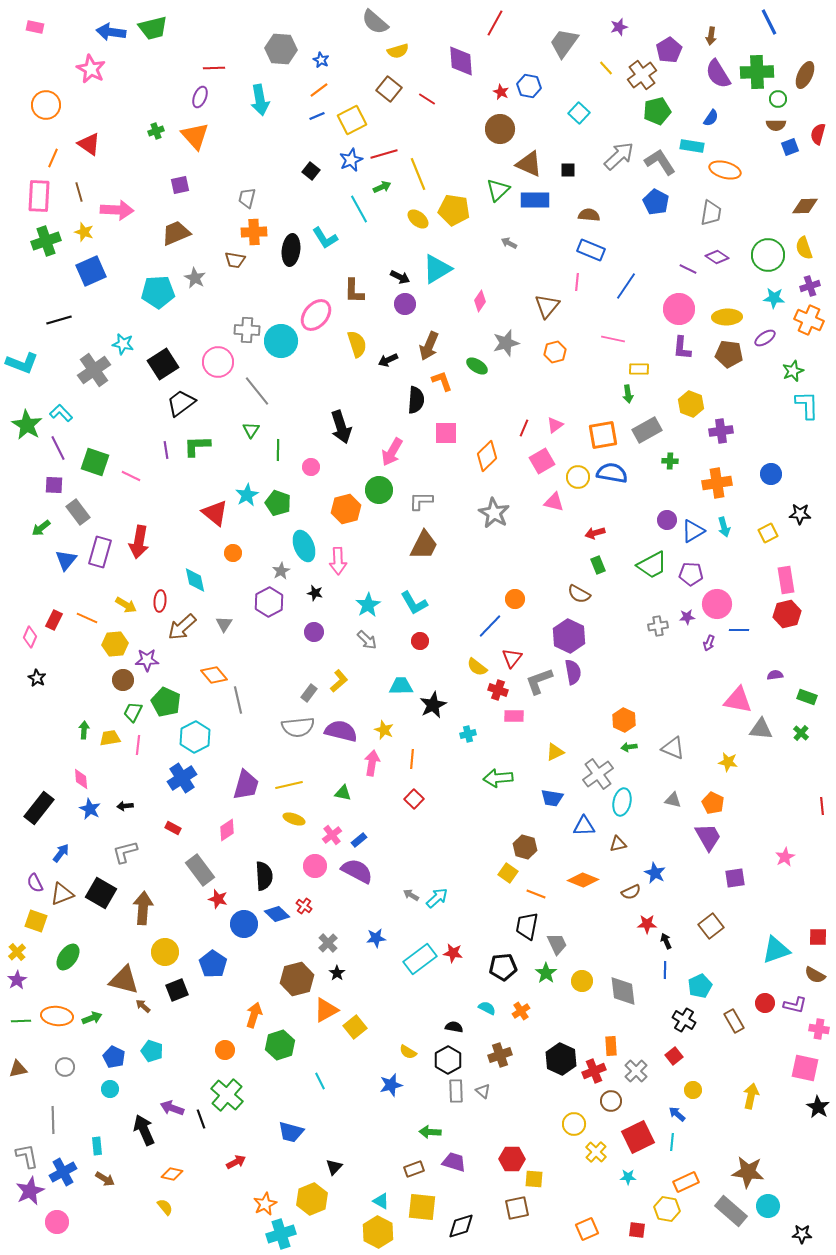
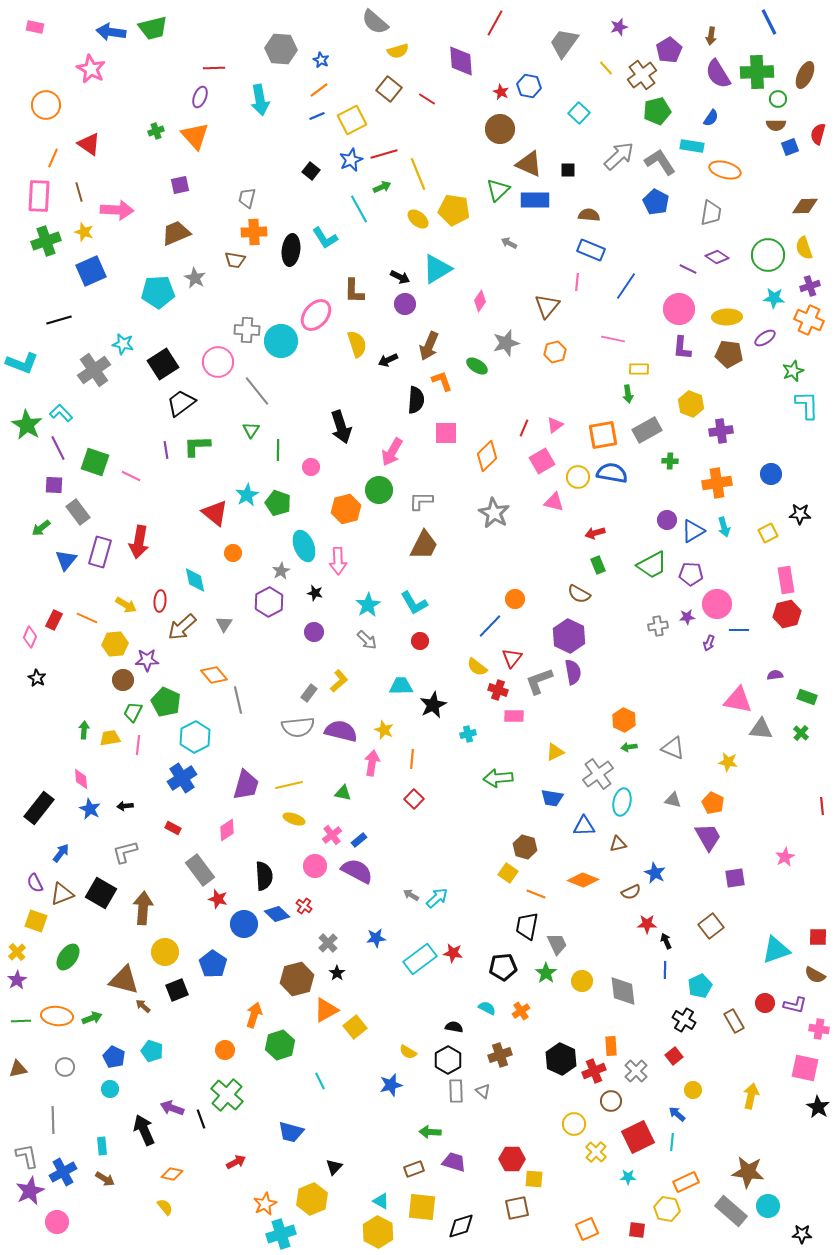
cyan rectangle at (97, 1146): moved 5 px right
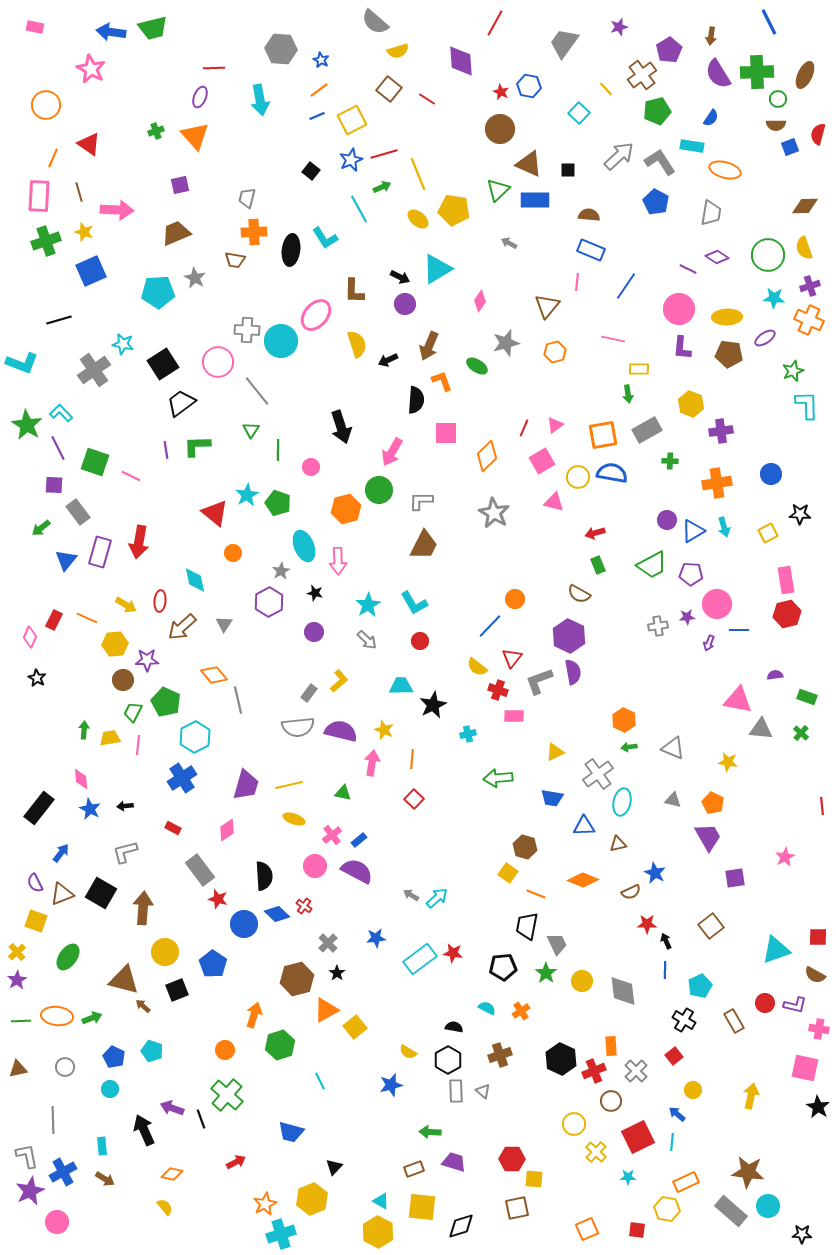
yellow line at (606, 68): moved 21 px down
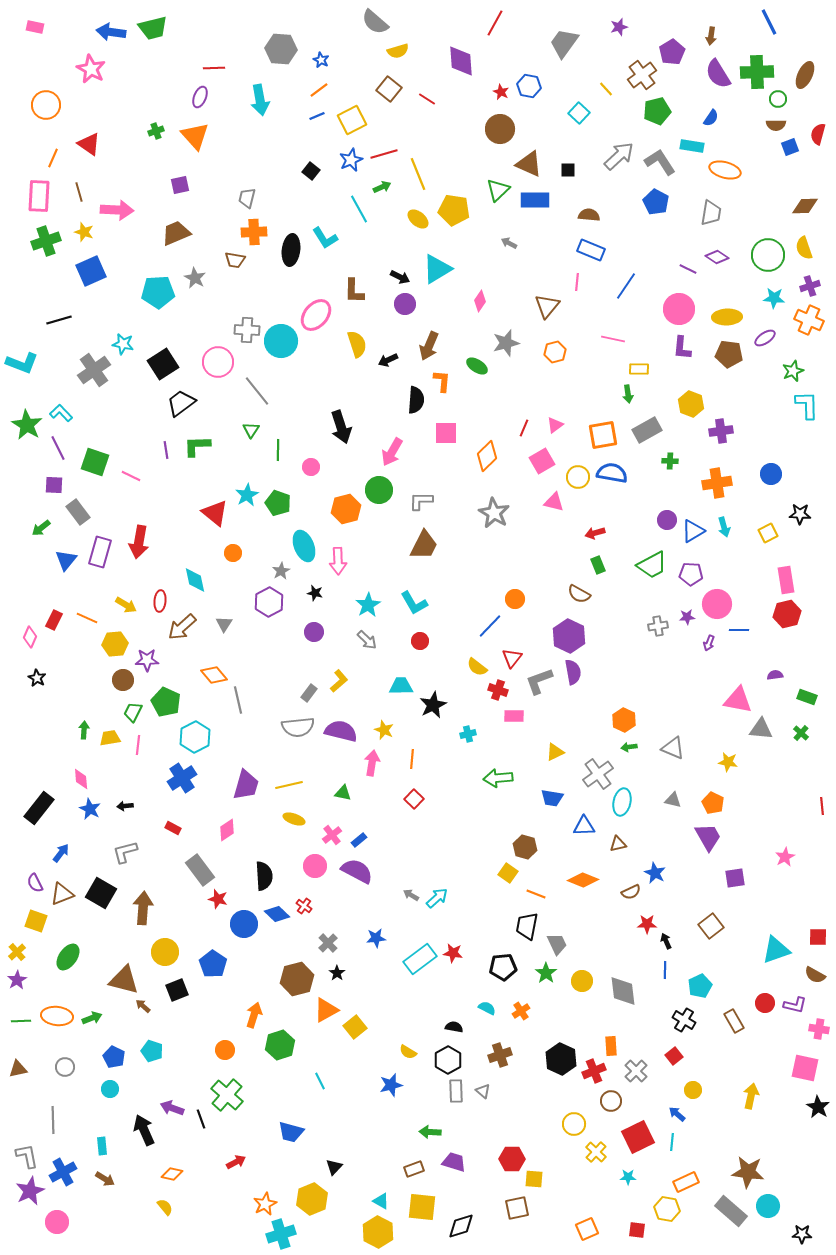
purple pentagon at (669, 50): moved 3 px right, 2 px down
orange L-shape at (442, 381): rotated 25 degrees clockwise
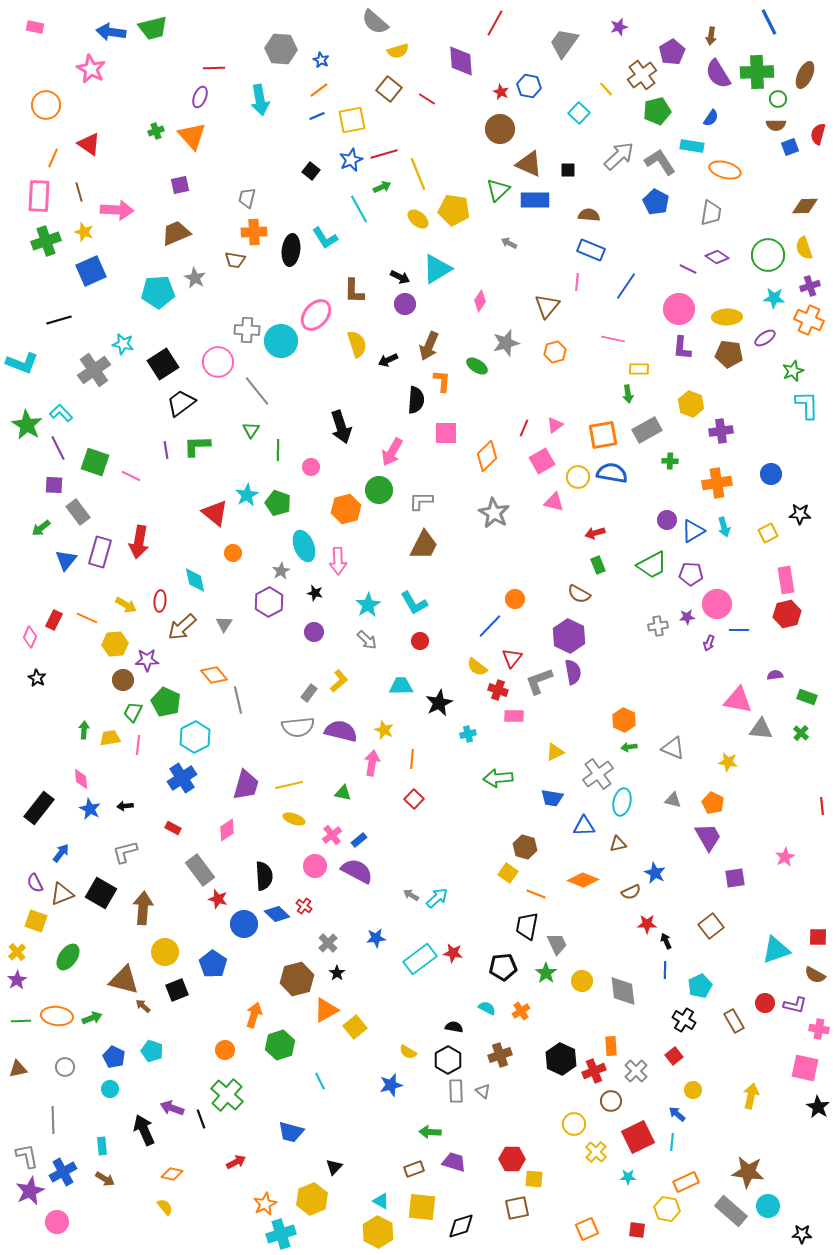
yellow square at (352, 120): rotated 16 degrees clockwise
orange triangle at (195, 136): moved 3 px left
black star at (433, 705): moved 6 px right, 2 px up
